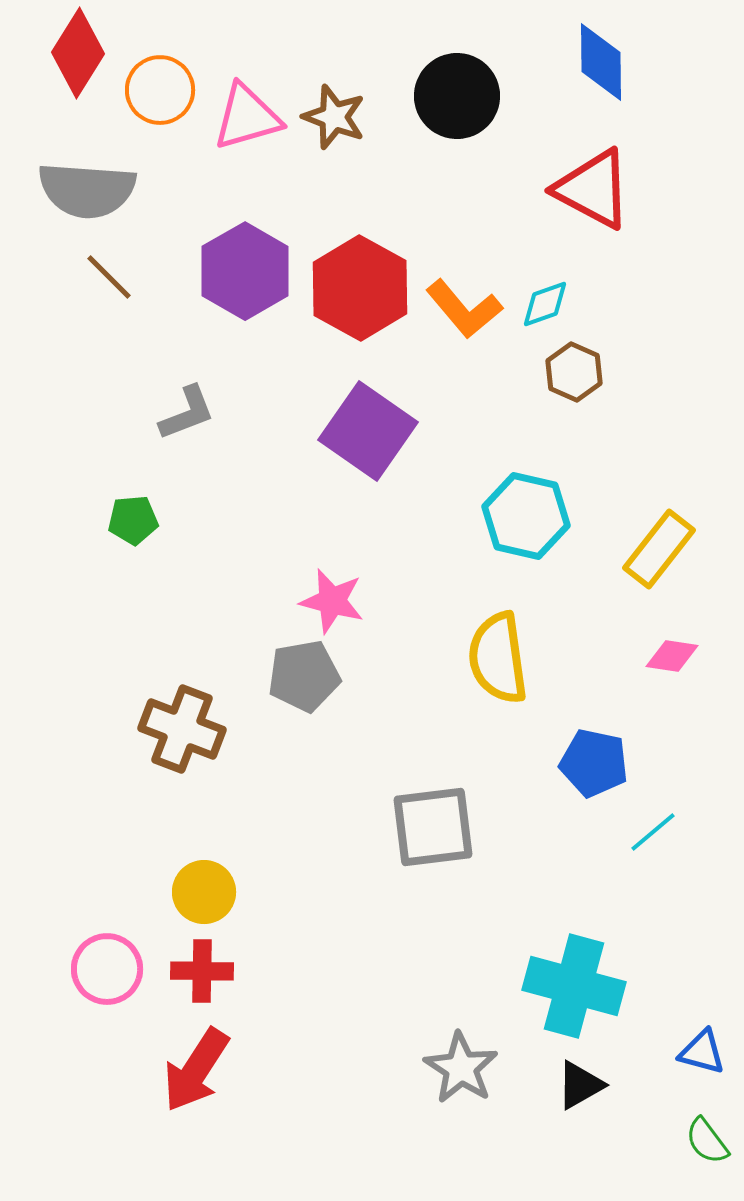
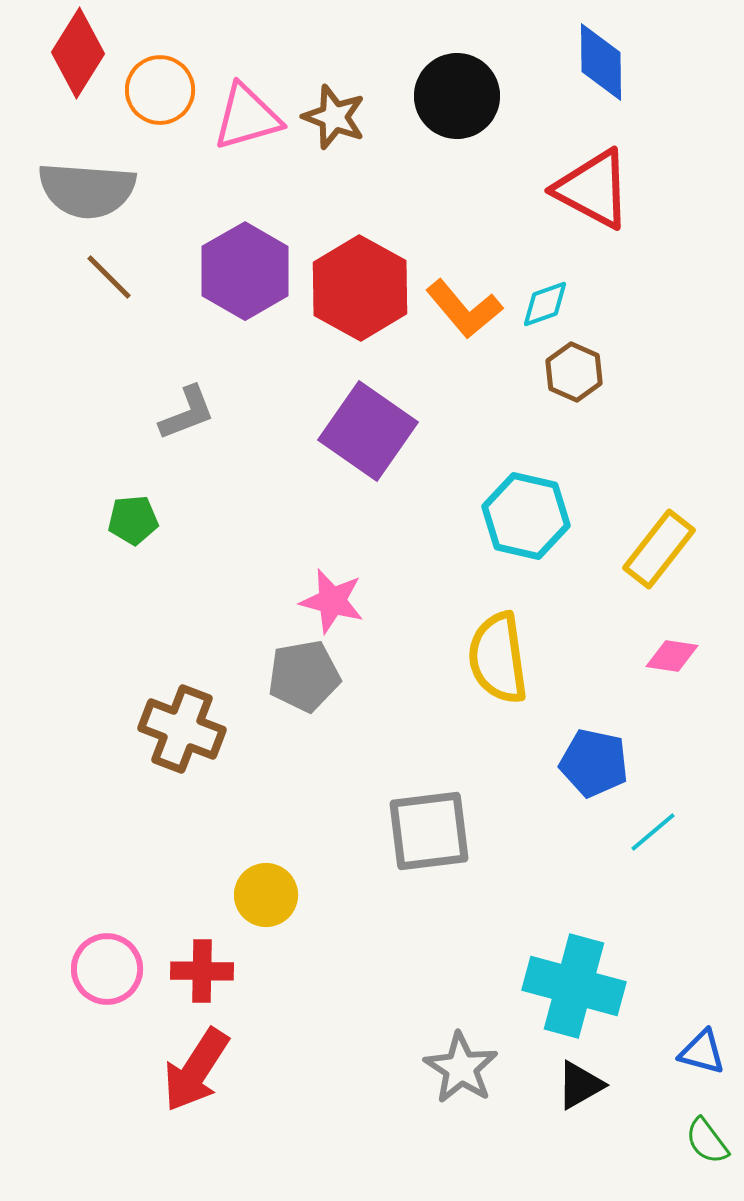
gray square: moved 4 px left, 4 px down
yellow circle: moved 62 px right, 3 px down
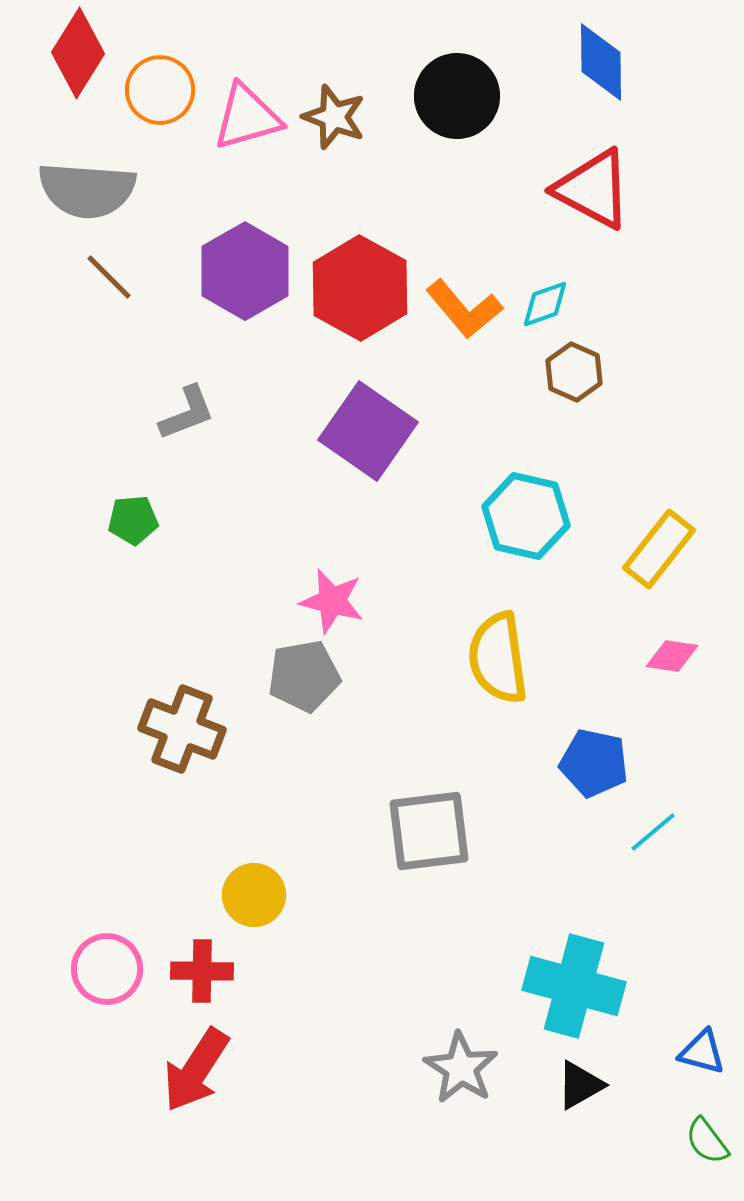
yellow circle: moved 12 px left
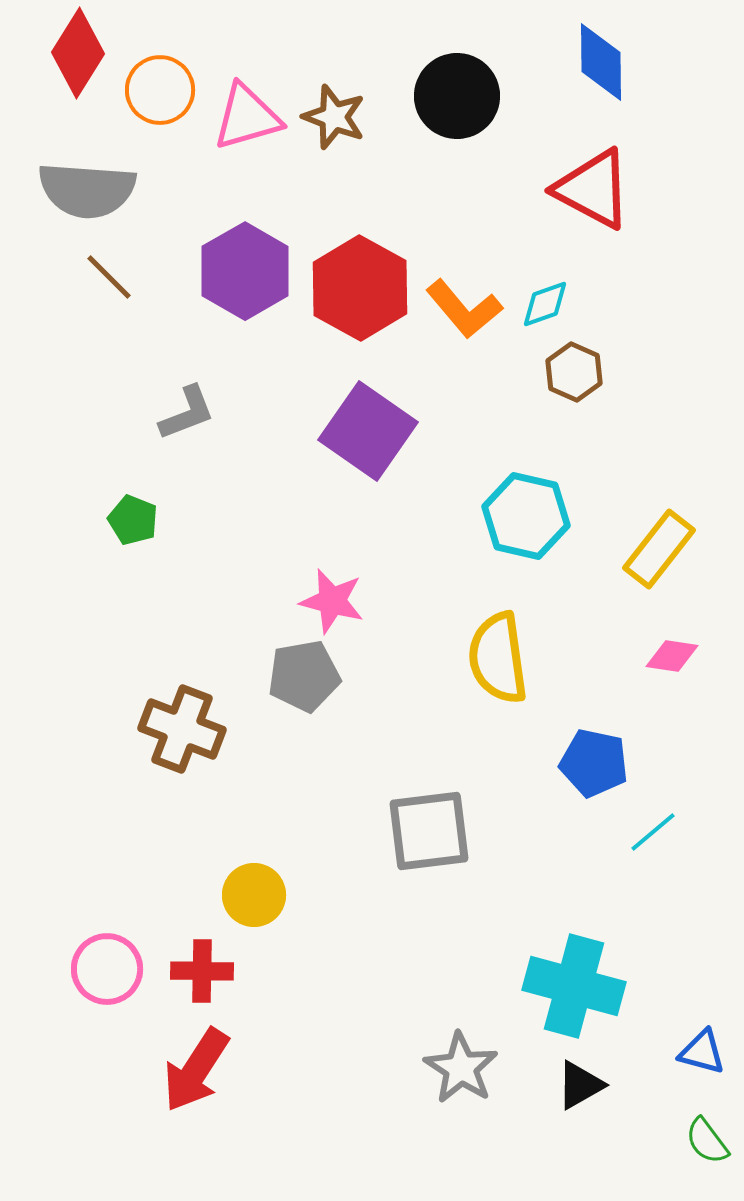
green pentagon: rotated 27 degrees clockwise
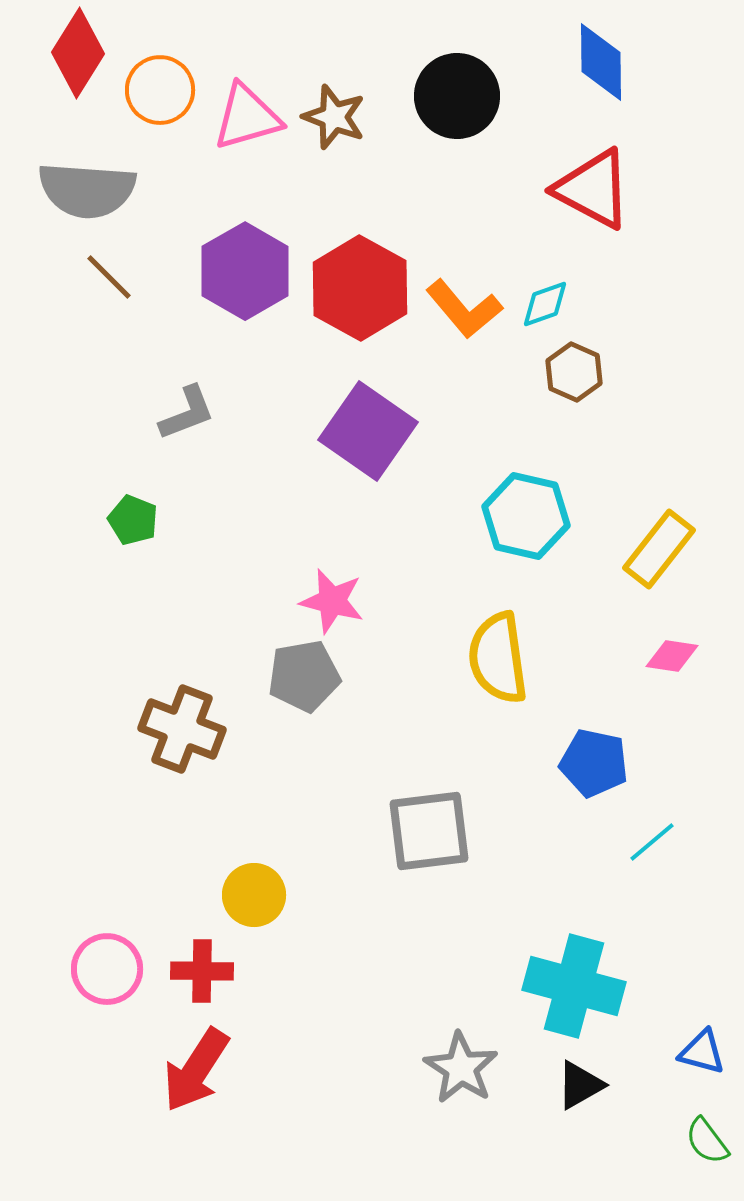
cyan line: moved 1 px left, 10 px down
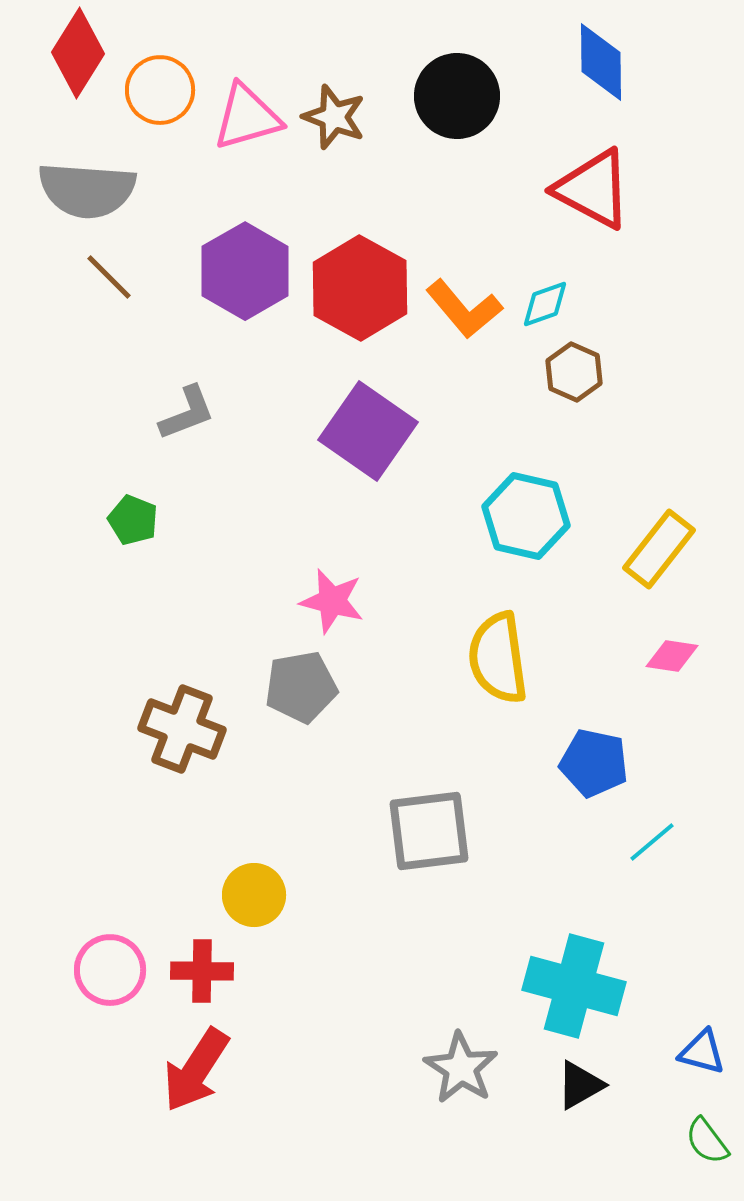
gray pentagon: moved 3 px left, 11 px down
pink circle: moved 3 px right, 1 px down
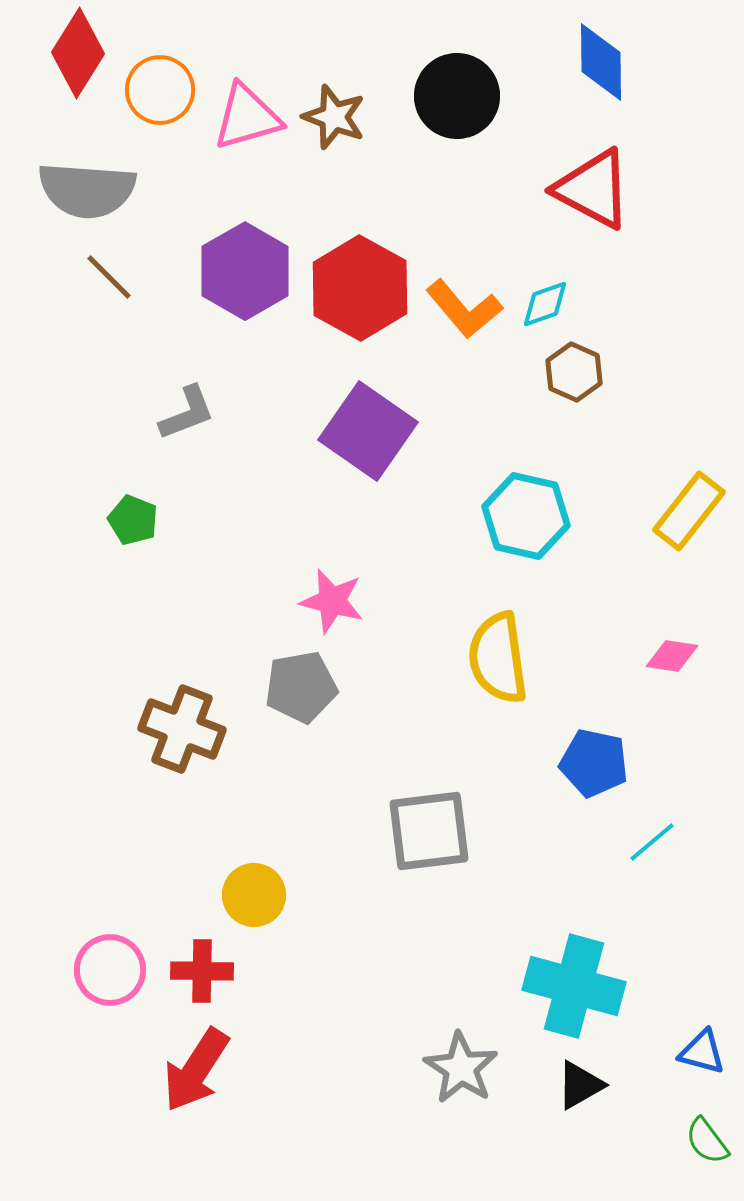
yellow rectangle: moved 30 px right, 38 px up
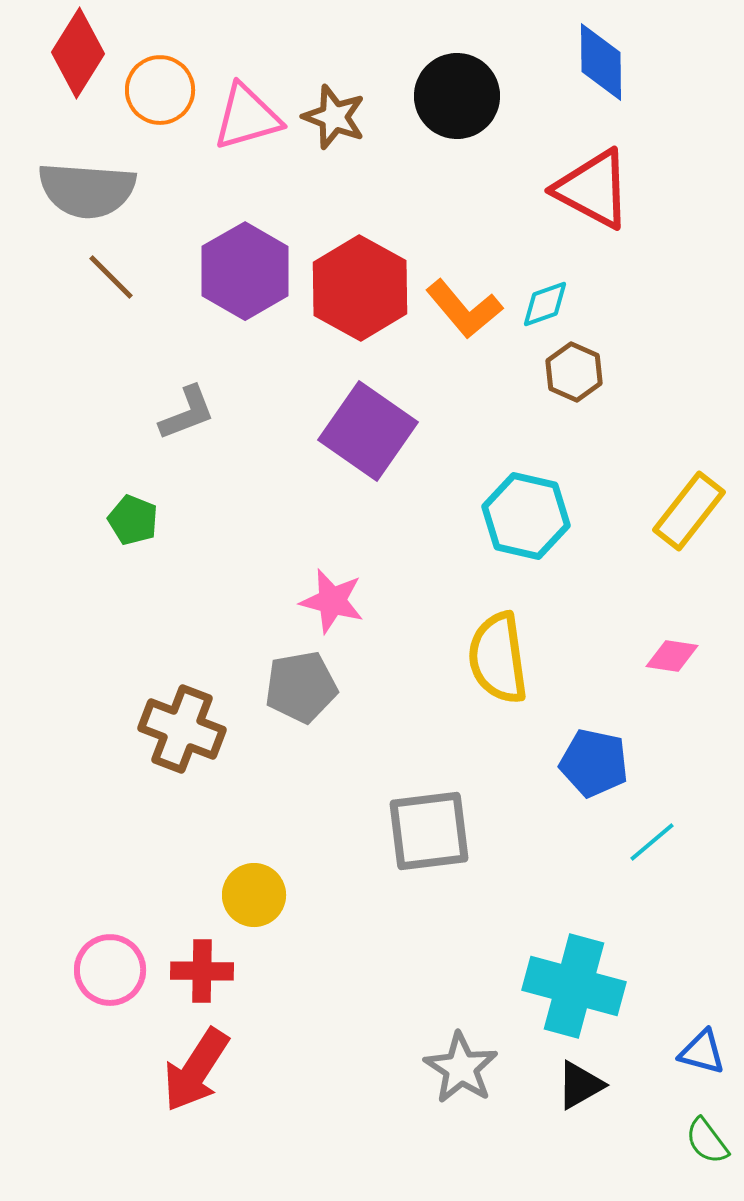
brown line: moved 2 px right
